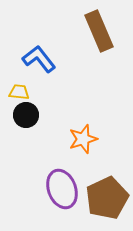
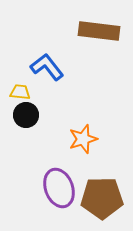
brown rectangle: rotated 60 degrees counterclockwise
blue L-shape: moved 8 px right, 8 px down
yellow trapezoid: moved 1 px right
purple ellipse: moved 3 px left, 1 px up
brown pentagon: moved 5 px left; rotated 24 degrees clockwise
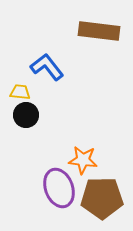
orange star: moved 21 px down; rotated 24 degrees clockwise
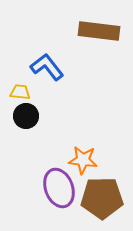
black circle: moved 1 px down
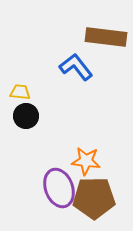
brown rectangle: moved 7 px right, 6 px down
blue L-shape: moved 29 px right
orange star: moved 3 px right, 1 px down
brown pentagon: moved 8 px left
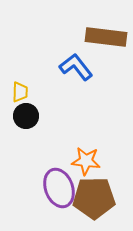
yellow trapezoid: rotated 85 degrees clockwise
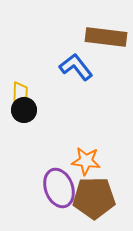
black circle: moved 2 px left, 6 px up
